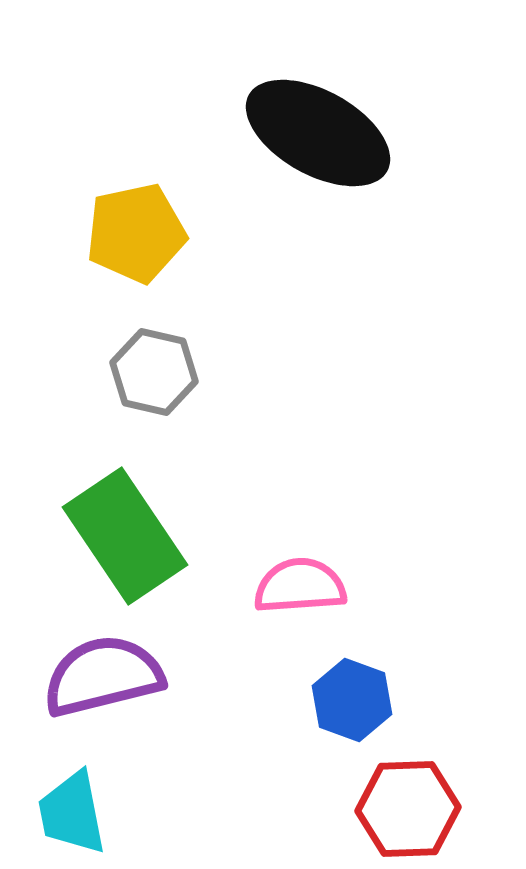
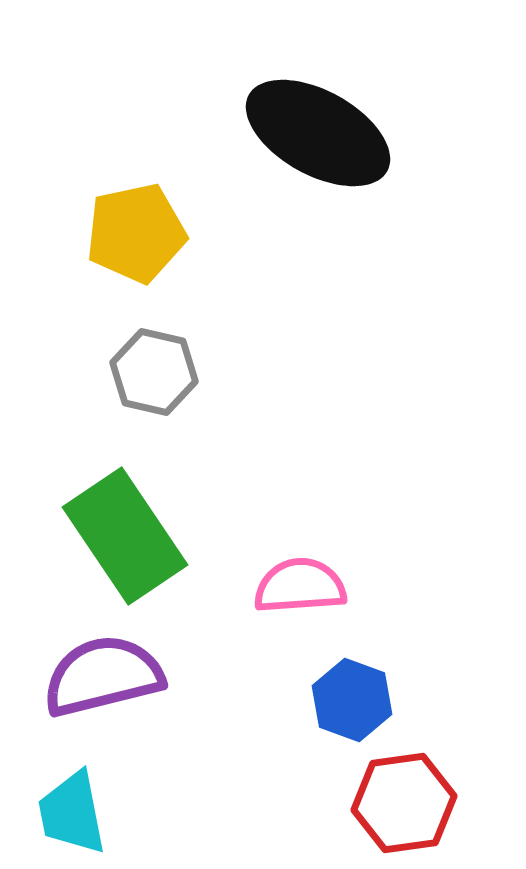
red hexagon: moved 4 px left, 6 px up; rotated 6 degrees counterclockwise
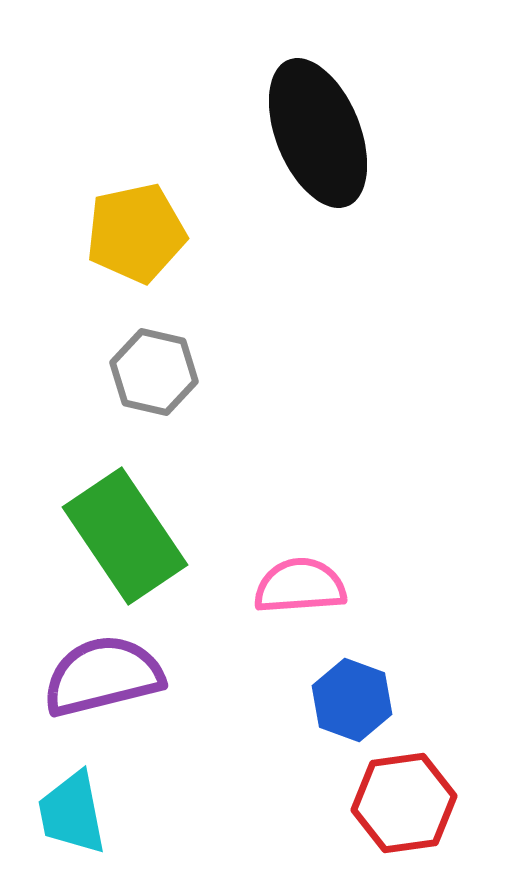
black ellipse: rotated 39 degrees clockwise
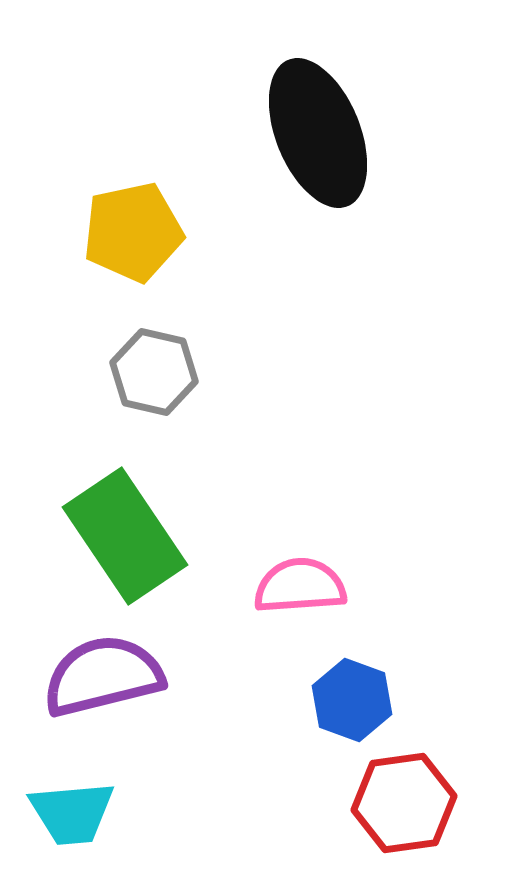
yellow pentagon: moved 3 px left, 1 px up
cyan trapezoid: rotated 84 degrees counterclockwise
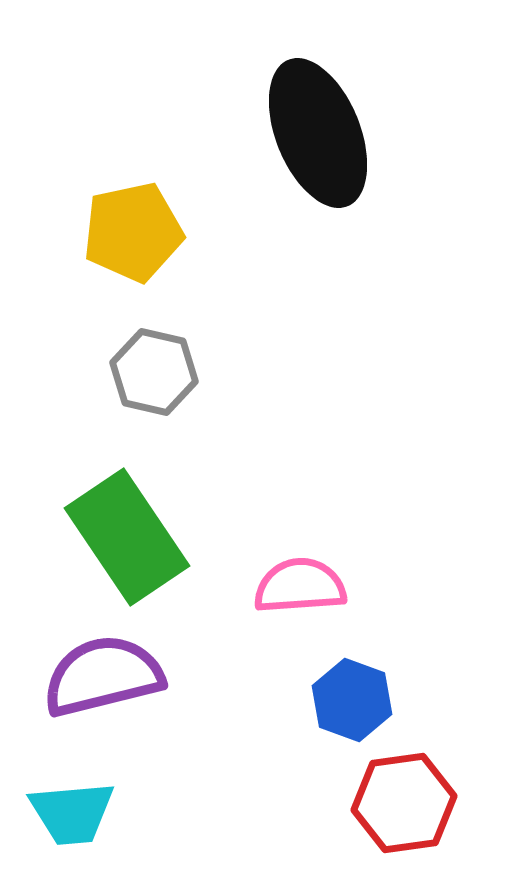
green rectangle: moved 2 px right, 1 px down
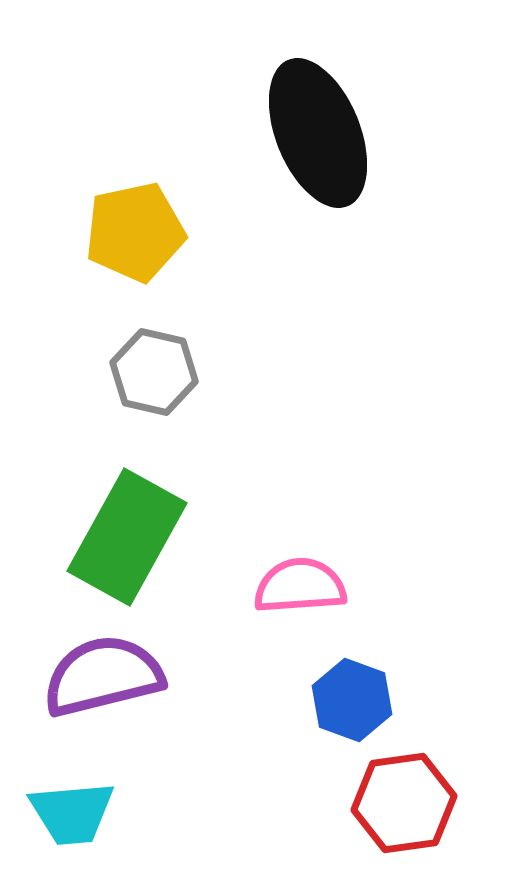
yellow pentagon: moved 2 px right
green rectangle: rotated 63 degrees clockwise
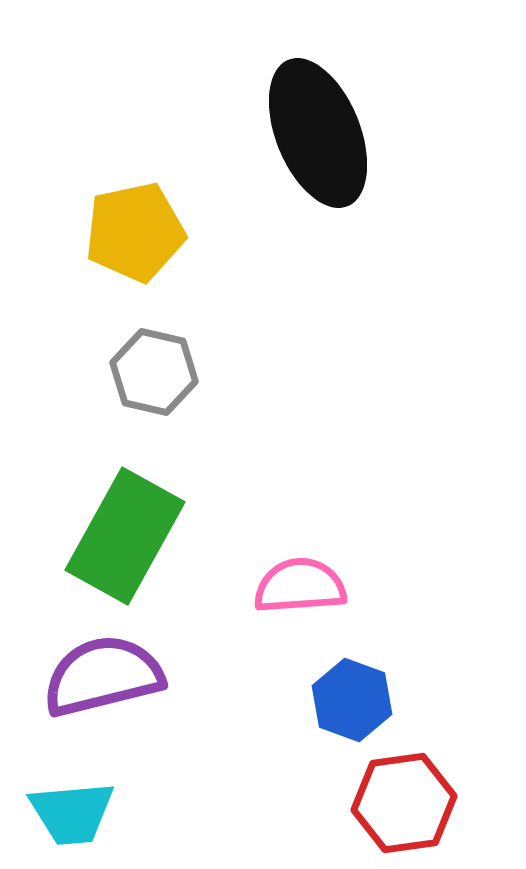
green rectangle: moved 2 px left, 1 px up
